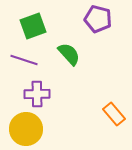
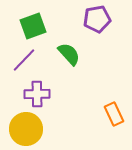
purple pentagon: moved 1 px left; rotated 24 degrees counterclockwise
purple line: rotated 64 degrees counterclockwise
orange rectangle: rotated 15 degrees clockwise
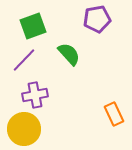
purple cross: moved 2 px left, 1 px down; rotated 10 degrees counterclockwise
yellow circle: moved 2 px left
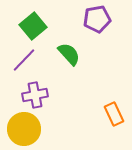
green square: rotated 20 degrees counterclockwise
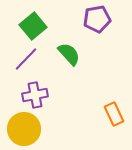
purple line: moved 2 px right, 1 px up
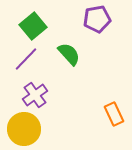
purple cross: rotated 25 degrees counterclockwise
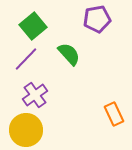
yellow circle: moved 2 px right, 1 px down
